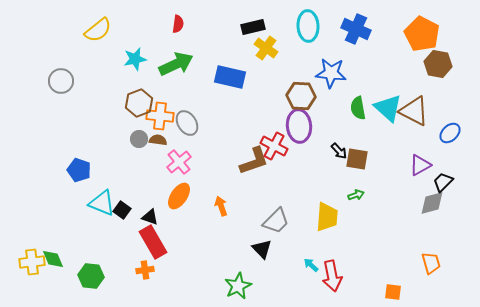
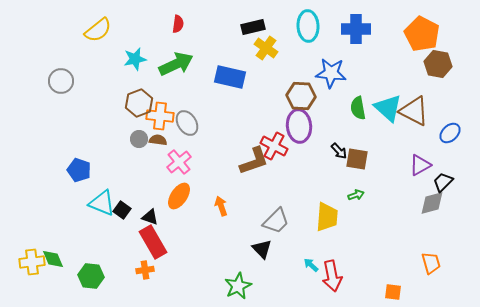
blue cross at (356, 29): rotated 24 degrees counterclockwise
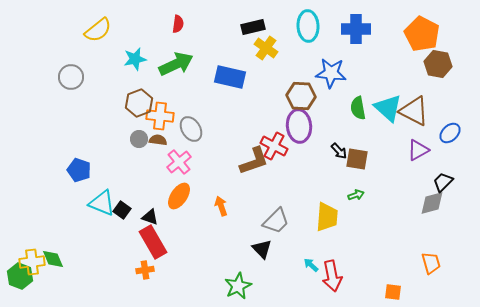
gray circle at (61, 81): moved 10 px right, 4 px up
gray ellipse at (187, 123): moved 4 px right, 6 px down
purple triangle at (420, 165): moved 2 px left, 15 px up
green hexagon at (91, 276): moved 71 px left; rotated 15 degrees clockwise
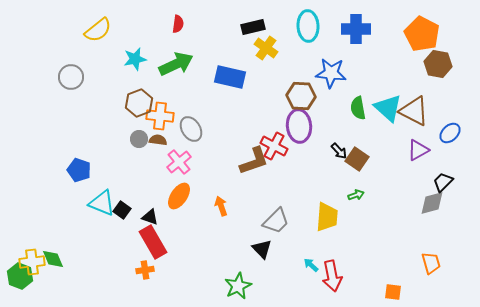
brown square at (357, 159): rotated 25 degrees clockwise
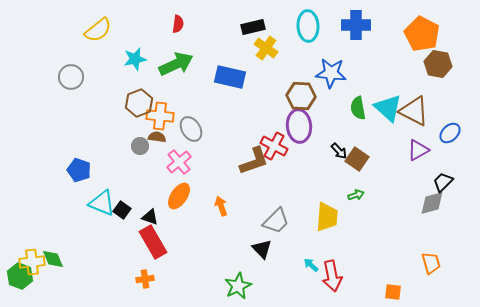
blue cross at (356, 29): moved 4 px up
gray circle at (139, 139): moved 1 px right, 7 px down
brown semicircle at (158, 140): moved 1 px left, 3 px up
orange cross at (145, 270): moved 9 px down
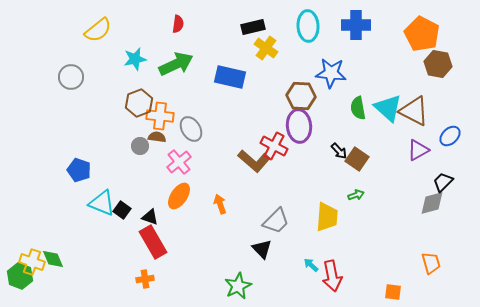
blue ellipse at (450, 133): moved 3 px down
brown L-shape at (254, 161): rotated 60 degrees clockwise
orange arrow at (221, 206): moved 1 px left, 2 px up
yellow cross at (32, 262): rotated 25 degrees clockwise
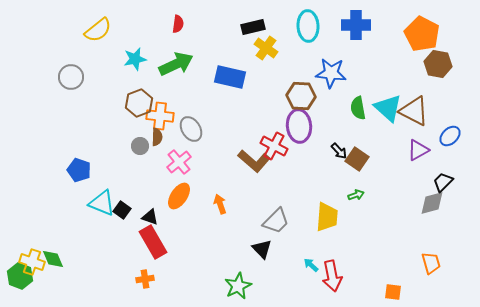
brown semicircle at (157, 137): rotated 84 degrees clockwise
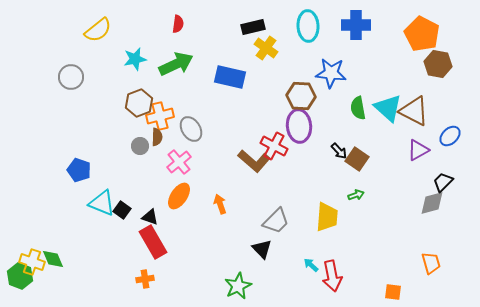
orange cross at (160, 116): rotated 20 degrees counterclockwise
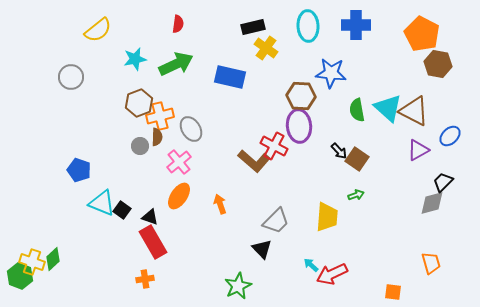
green semicircle at (358, 108): moved 1 px left, 2 px down
green diamond at (53, 259): rotated 70 degrees clockwise
red arrow at (332, 276): moved 2 px up; rotated 76 degrees clockwise
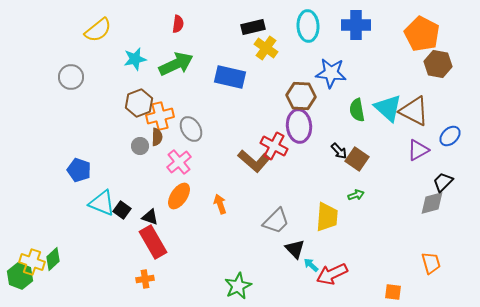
black triangle at (262, 249): moved 33 px right
